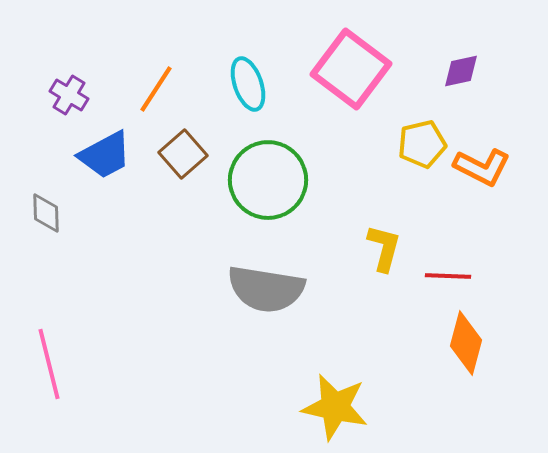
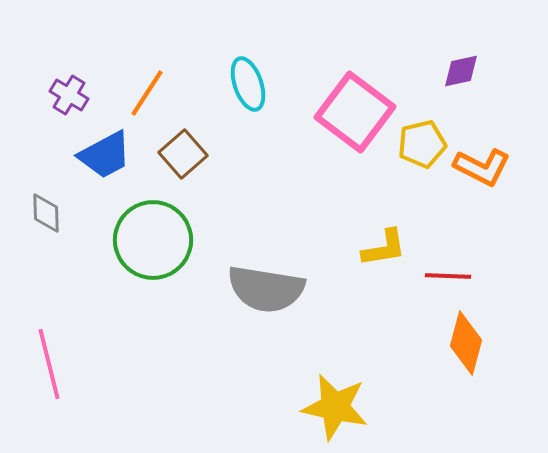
pink square: moved 4 px right, 43 px down
orange line: moved 9 px left, 4 px down
green circle: moved 115 px left, 60 px down
yellow L-shape: rotated 66 degrees clockwise
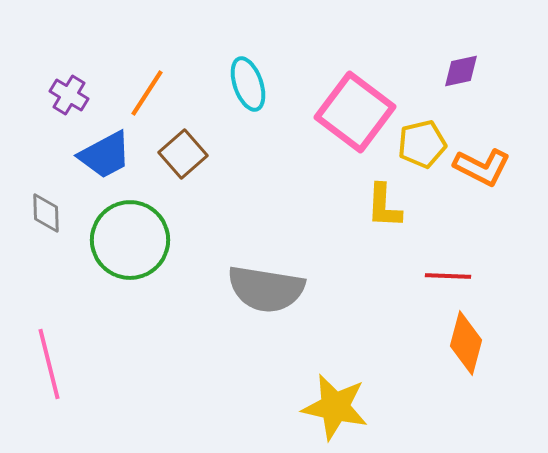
green circle: moved 23 px left
yellow L-shape: moved 42 px up; rotated 102 degrees clockwise
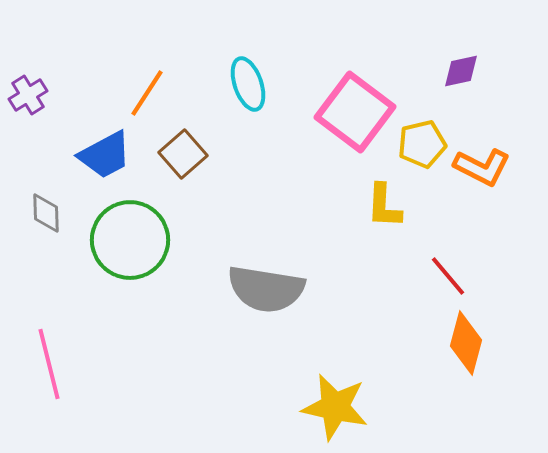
purple cross: moved 41 px left; rotated 27 degrees clockwise
red line: rotated 48 degrees clockwise
